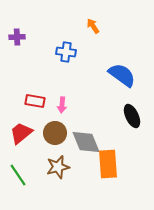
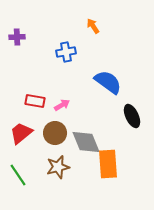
blue cross: rotated 18 degrees counterclockwise
blue semicircle: moved 14 px left, 7 px down
pink arrow: rotated 126 degrees counterclockwise
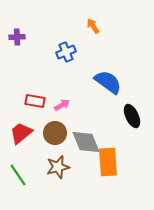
blue cross: rotated 12 degrees counterclockwise
orange rectangle: moved 2 px up
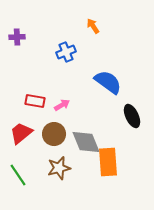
brown circle: moved 1 px left, 1 px down
brown star: moved 1 px right, 1 px down
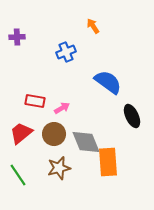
pink arrow: moved 3 px down
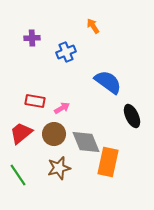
purple cross: moved 15 px right, 1 px down
orange rectangle: rotated 16 degrees clockwise
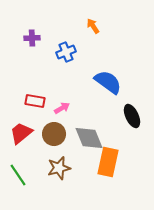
gray diamond: moved 3 px right, 4 px up
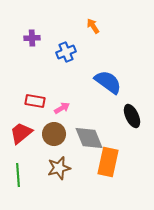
green line: rotated 30 degrees clockwise
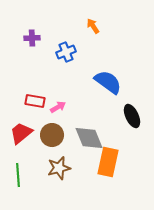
pink arrow: moved 4 px left, 1 px up
brown circle: moved 2 px left, 1 px down
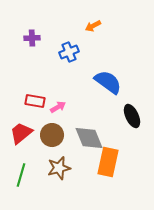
orange arrow: rotated 84 degrees counterclockwise
blue cross: moved 3 px right
green line: moved 3 px right; rotated 20 degrees clockwise
